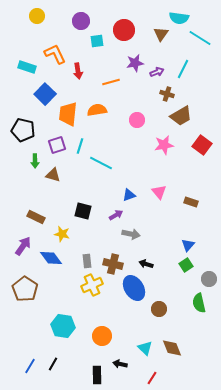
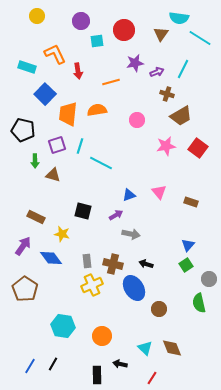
pink star at (164, 145): moved 2 px right, 1 px down
red square at (202, 145): moved 4 px left, 3 px down
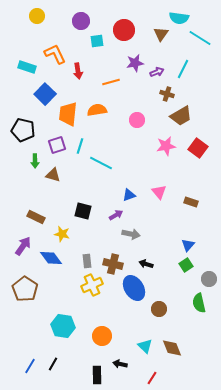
cyan triangle at (145, 348): moved 2 px up
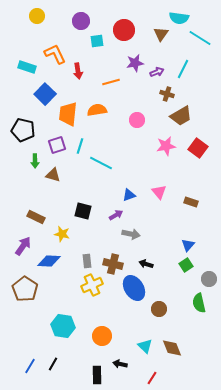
blue diamond at (51, 258): moved 2 px left, 3 px down; rotated 50 degrees counterclockwise
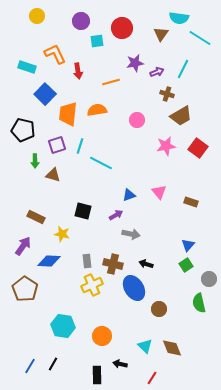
red circle at (124, 30): moved 2 px left, 2 px up
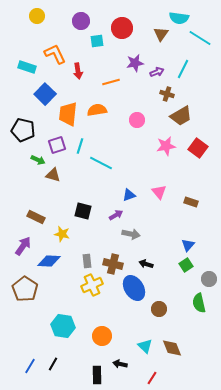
green arrow at (35, 161): moved 3 px right, 1 px up; rotated 64 degrees counterclockwise
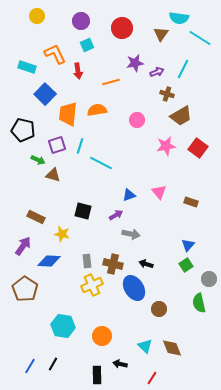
cyan square at (97, 41): moved 10 px left, 4 px down; rotated 16 degrees counterclockwise
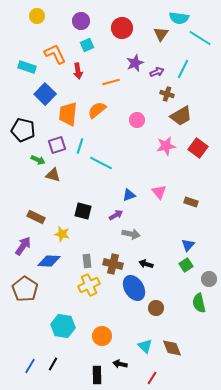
purple star at (135, 63): rotated 12 degrees counterclockwise
orange semicircle at (97, 110): rotated 30 degrees counterclockwise
yellow cross at (92, 285): moved 3 px left
brown circle at (159, 309): moved 3 px left, 1 px up
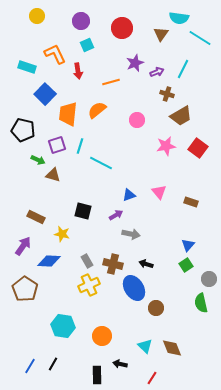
gray rectangle at (87, 261): rotated 24 degrees counterclockwise
green semicircle at (199, 303): moved 2 px right
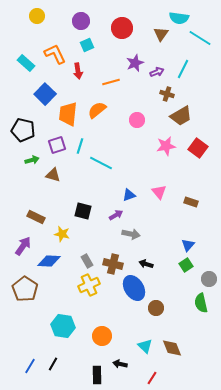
cyan rectangle at (27, 67): moved 1 px left, 4 px up; rotated 24 degrees clockwise
green arrow at (38, 160): moved 6 px left; rotated 40 degrees counterclockwise
